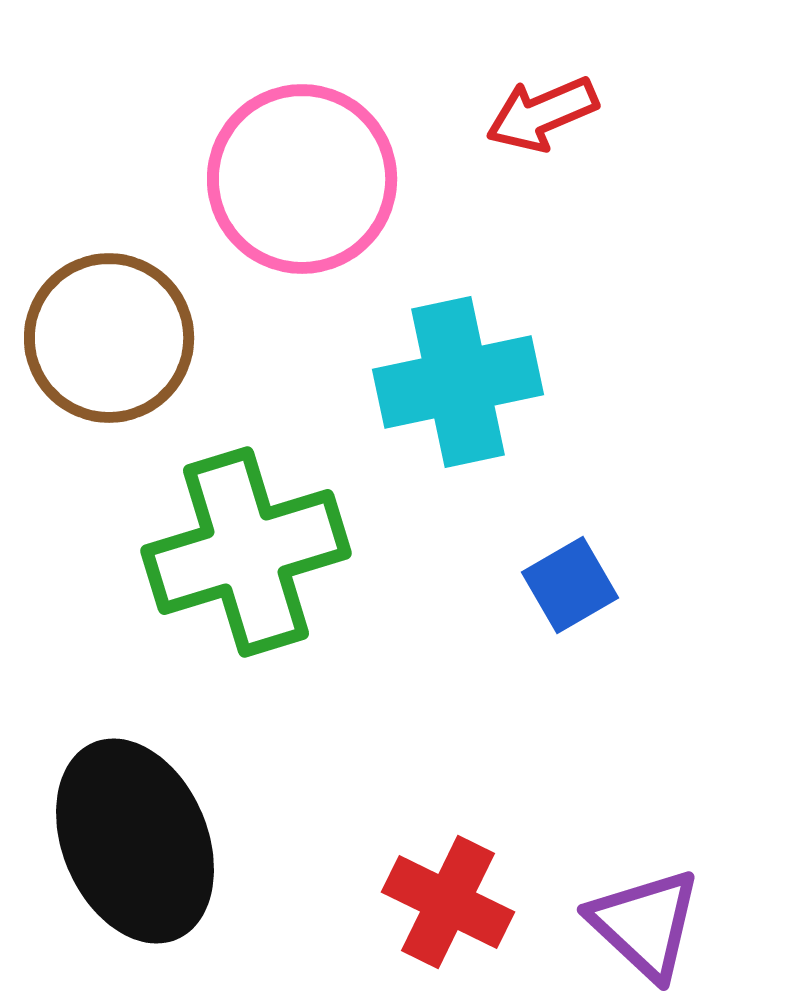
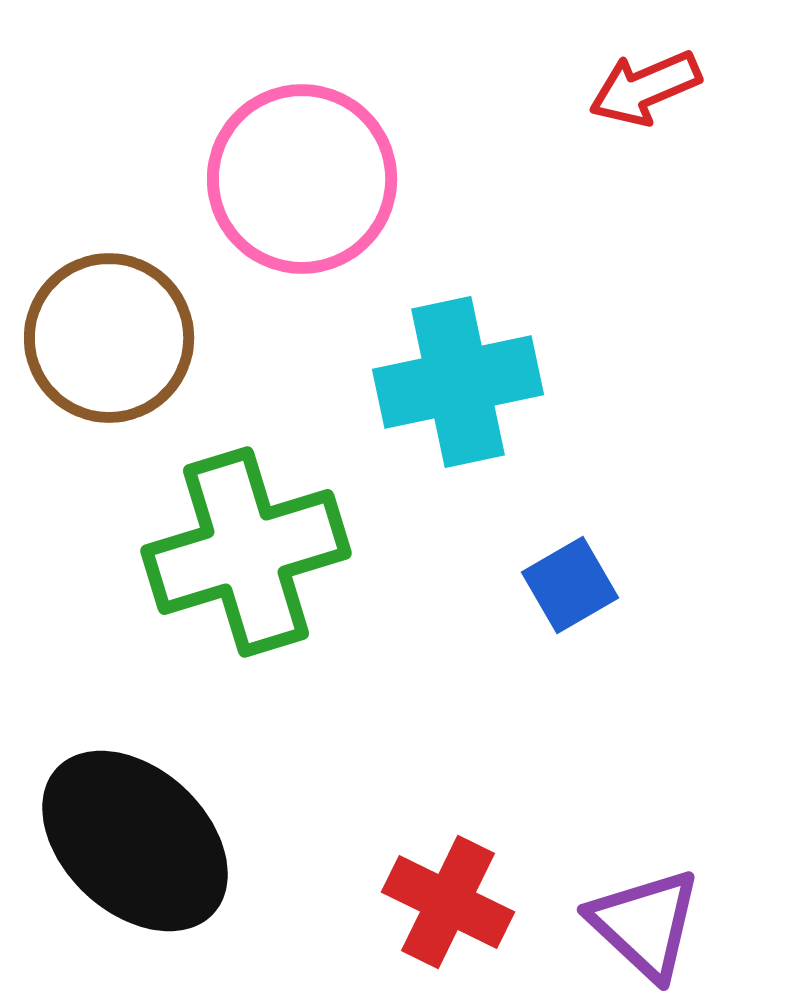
red arrow: moved 103 px right, 26 px up
black ellipse: rotated 24 degrees counterclockwise
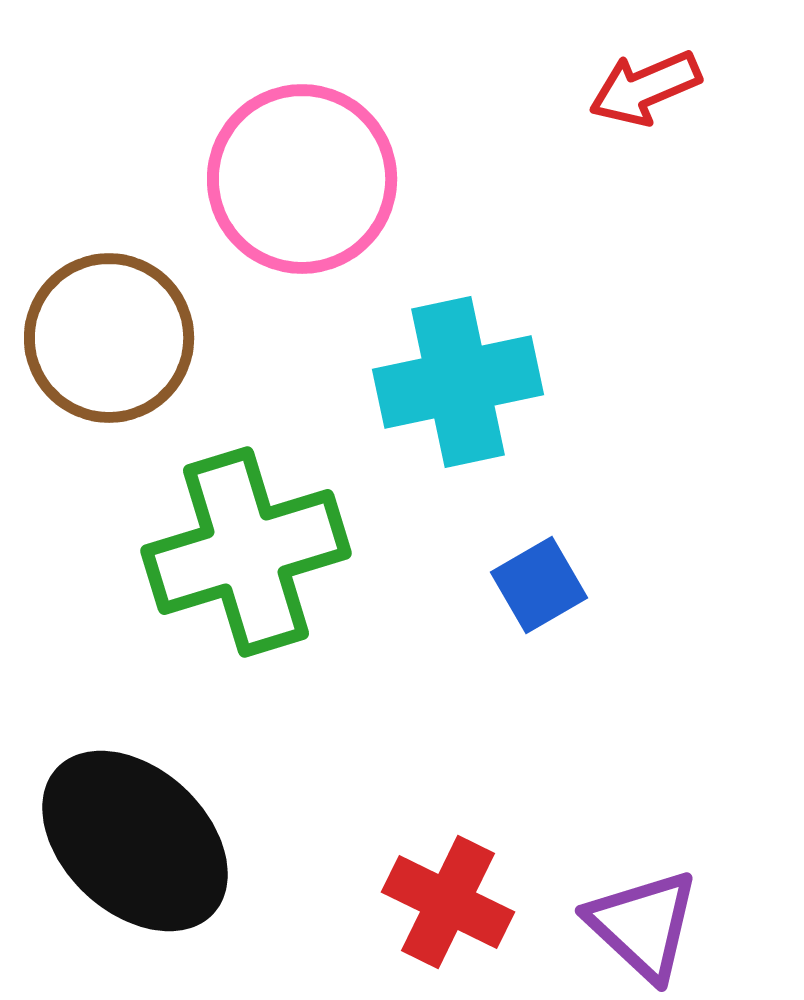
blue square: moved 31 px left
purple triangle: moved 2 px left, 1 px down
